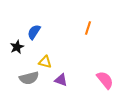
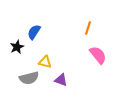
pink semicircle: moved 7 px left, 25 px up
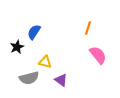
purple triangle: rotated 16 degrees clockwise
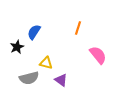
orange line: moved 10 px left
yellow triangle: moved 1 px right, 1 px down
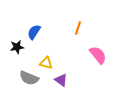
black star: rotated 16 degrees clockwise
gray semicircle: rotated 36 degrees clockwise
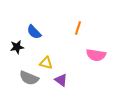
blue semicircle: rotated 77 degrees counterclockwise
pink semicircle: moved 2 px left; rotated 138 degrees clockwise
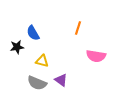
blue semicircle: moved 1 px left, 1 px down; rotated 14 degrees clockwise
pink semicircle: moved 1 px down
yellow triangle: moved 4 px left, 2 px up
gray semicircle: moved 8 px right, 5 px down
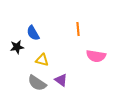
orange line: moved 1 px down; rotated 24 degrees counterclockwise
yellow triangle: moved 1 px up
gray semicircle: rotated 12 degrees clockwise
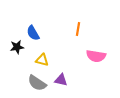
orange line: rotated 16 degrees clockwise
purple triangle: rotated 24 degrees counterclockwise
